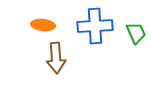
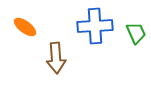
orange ellipse: moved 18 px left, 2 px down; rotated 30 degrees clockwise
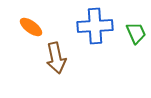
orange ellipse: moved 6 px right
brown arrow: rotated 8 degrees counterclockwise
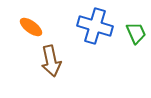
blue cross: rotated 20 degrees clockwise
brown arrow: moved 5 px left, 3 px down
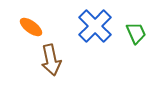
blue cross: rotated 28 degrees clockwise
brown arrow: moved 1 px up
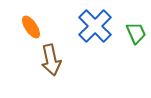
orange ellipse: rotated 20 degrees clockwise
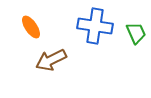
blue cross: rotated 36 degrees counterclockwise
brown arrow: rotated 76 degrees clockwise
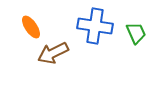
brown arrow: moved 2 px right, 7 px up
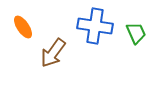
orange ellipse: moved 8 px left
brown arrow: rotated 28 degrees counterclockwise
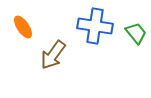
green trapezoid: rotated 15 degrees counterclockwise
brown arrow: moved 2 px down
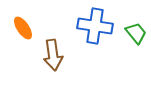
orange ellipse: moved 1 px down
brown arrow: rotated 44 degrees counterclockwise
